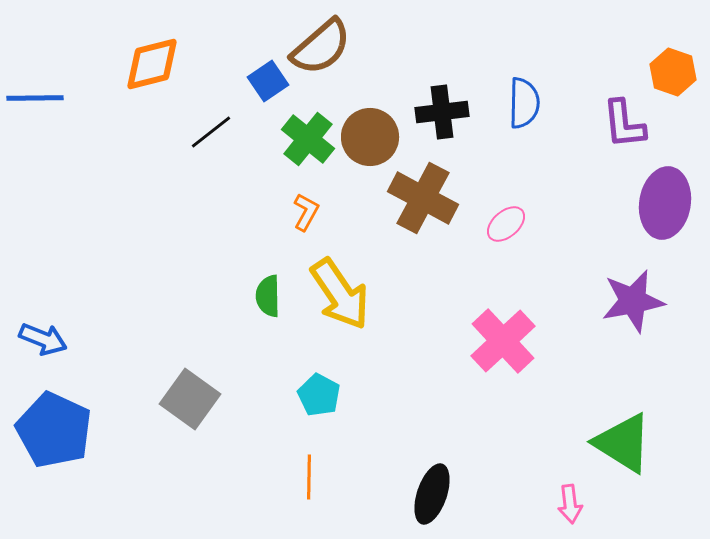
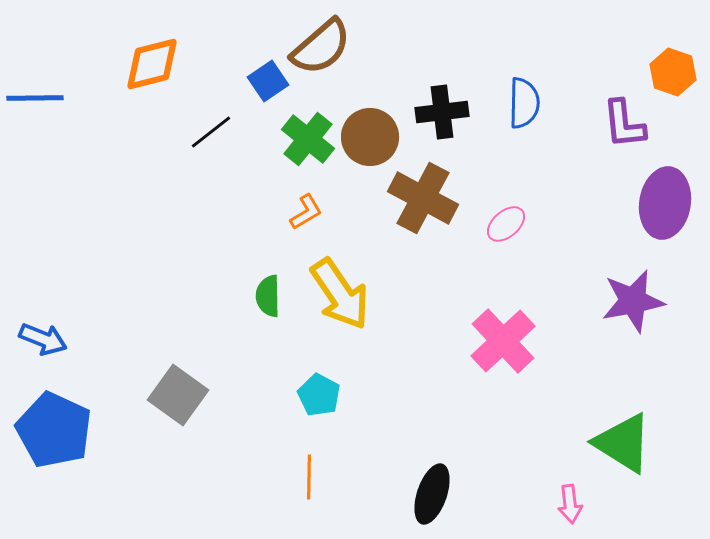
orange L-shape: rotated 30 degrees clockwise
gray square: moved 12 px left, 4 px up
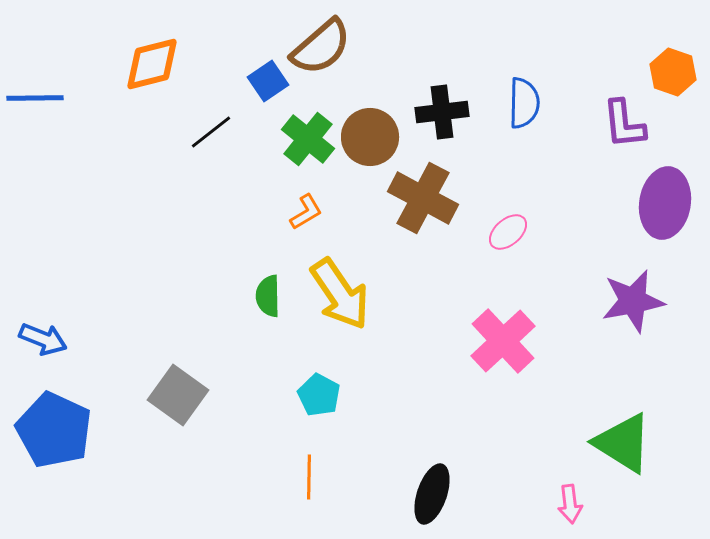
pink ellipse: moved 2 px right, 8 px down
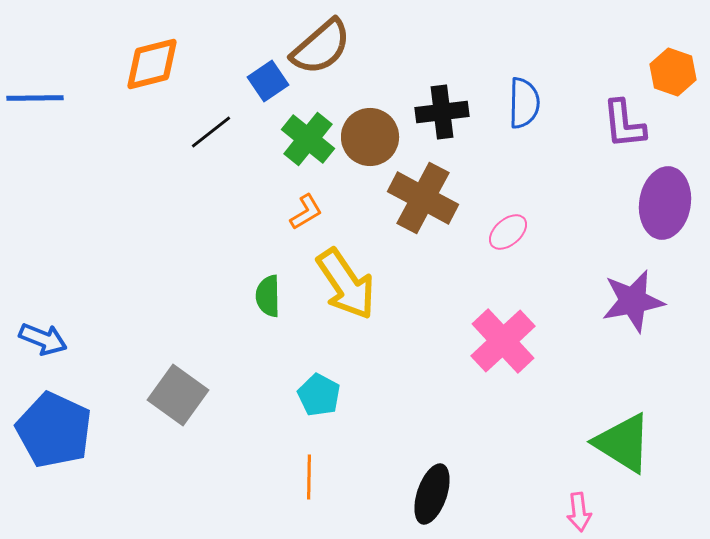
yellow arrow: moved 6 px right, 10 px up
pink arrow: moved 9 px right, 8 px down
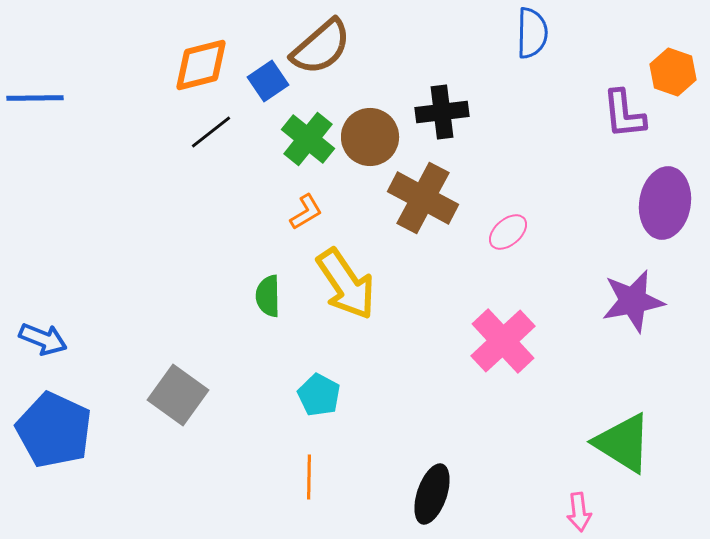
orange diamond: moved 49 px right, 1 px down
blue semicircle: moved 8 px right, 70 px up
purple L-shape: moved 10 px up
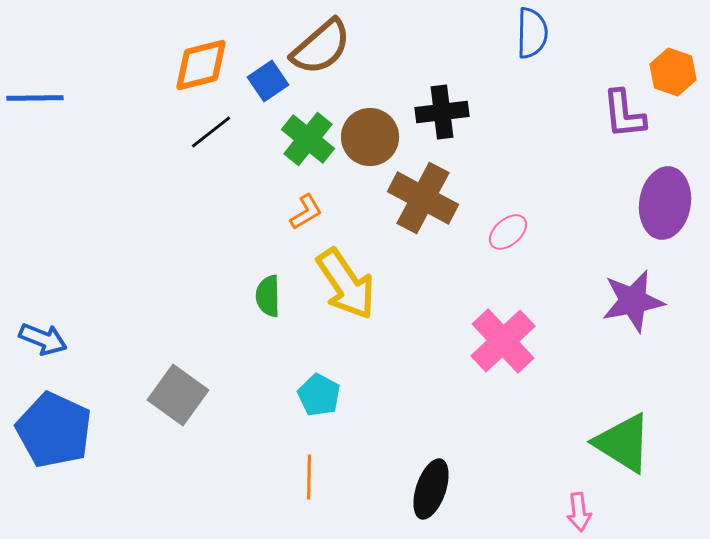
black ellipse: moved 1 px left, 5 px up
